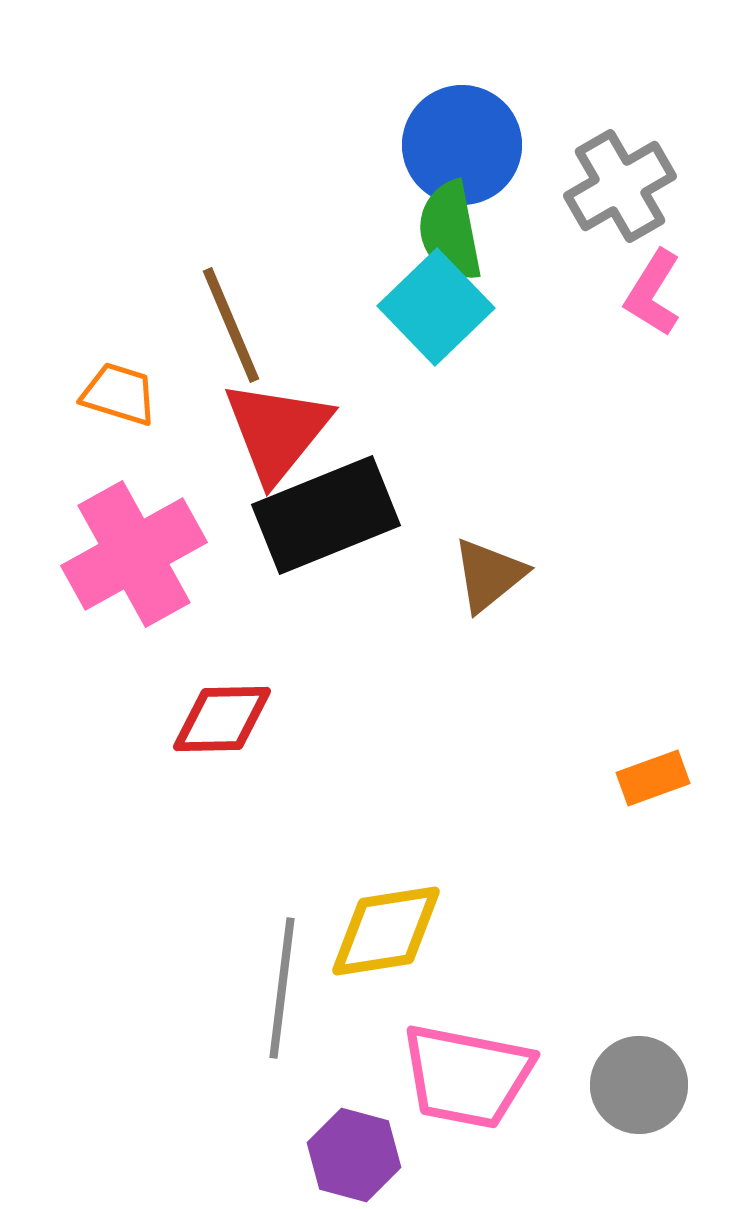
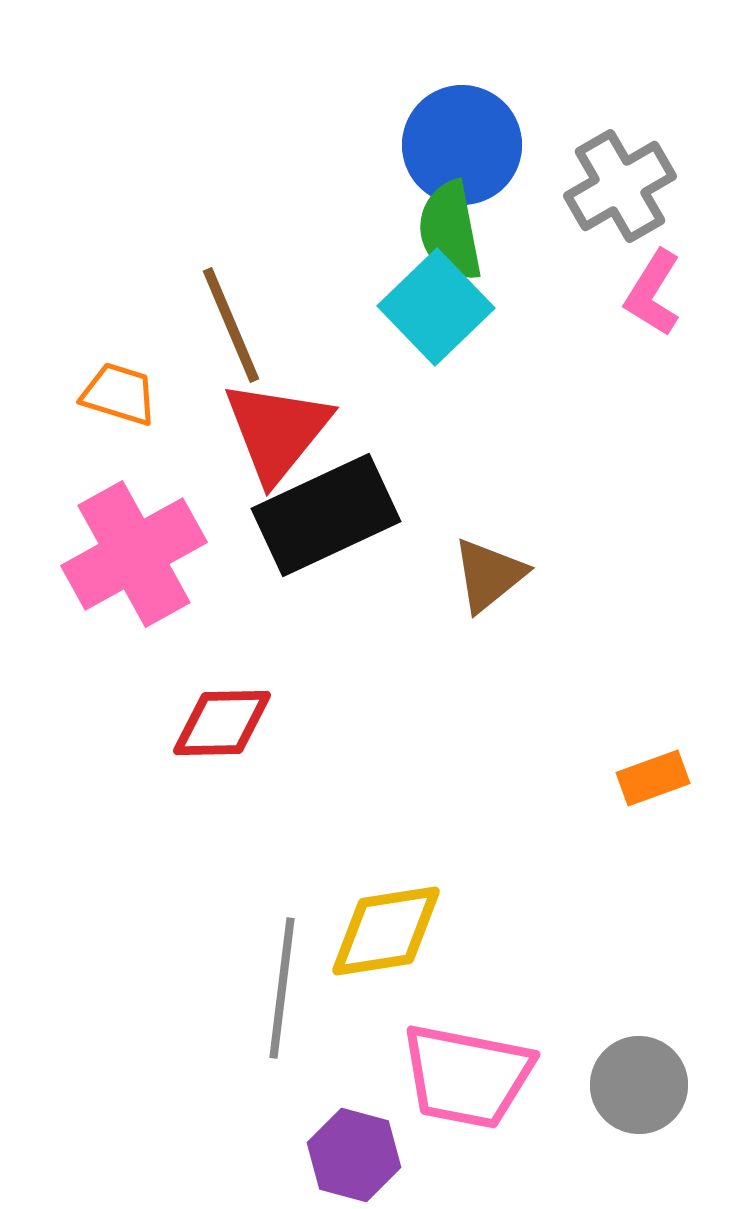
black rectangle: rotated 3 degrees counterclockwise
red diamond: moved 4 px down
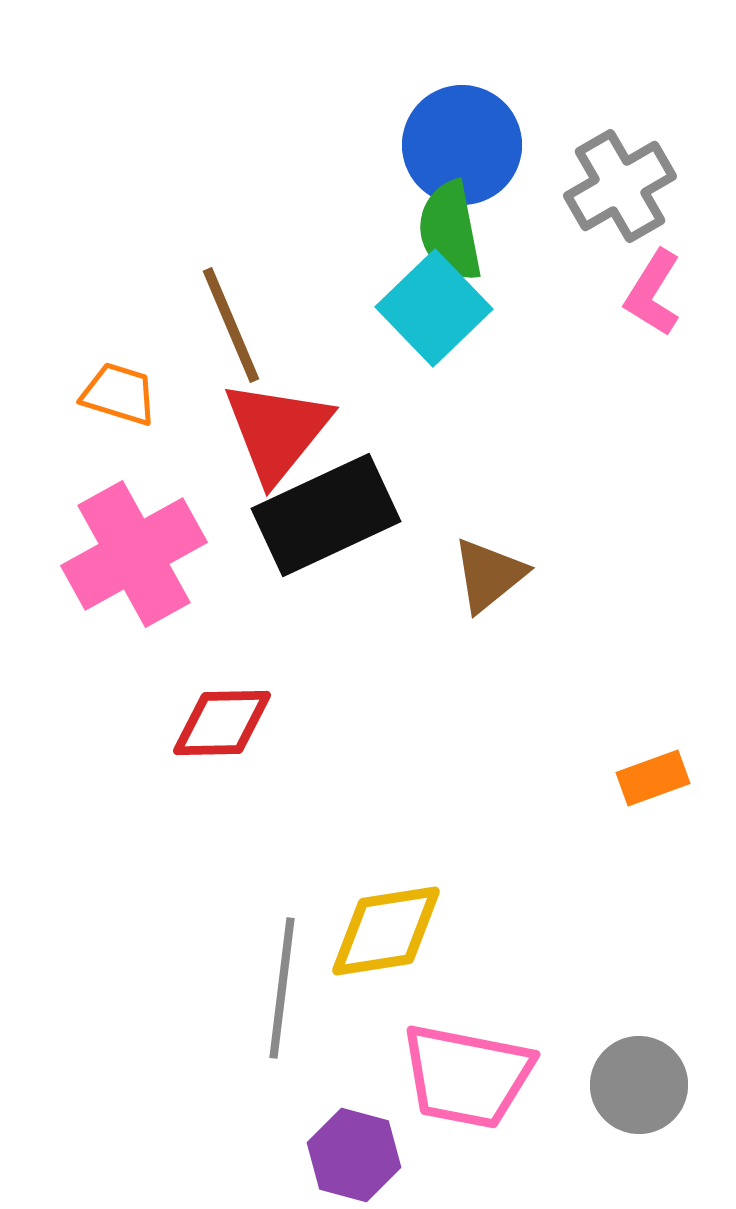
cyan square: moved 2 px left, 1 px down
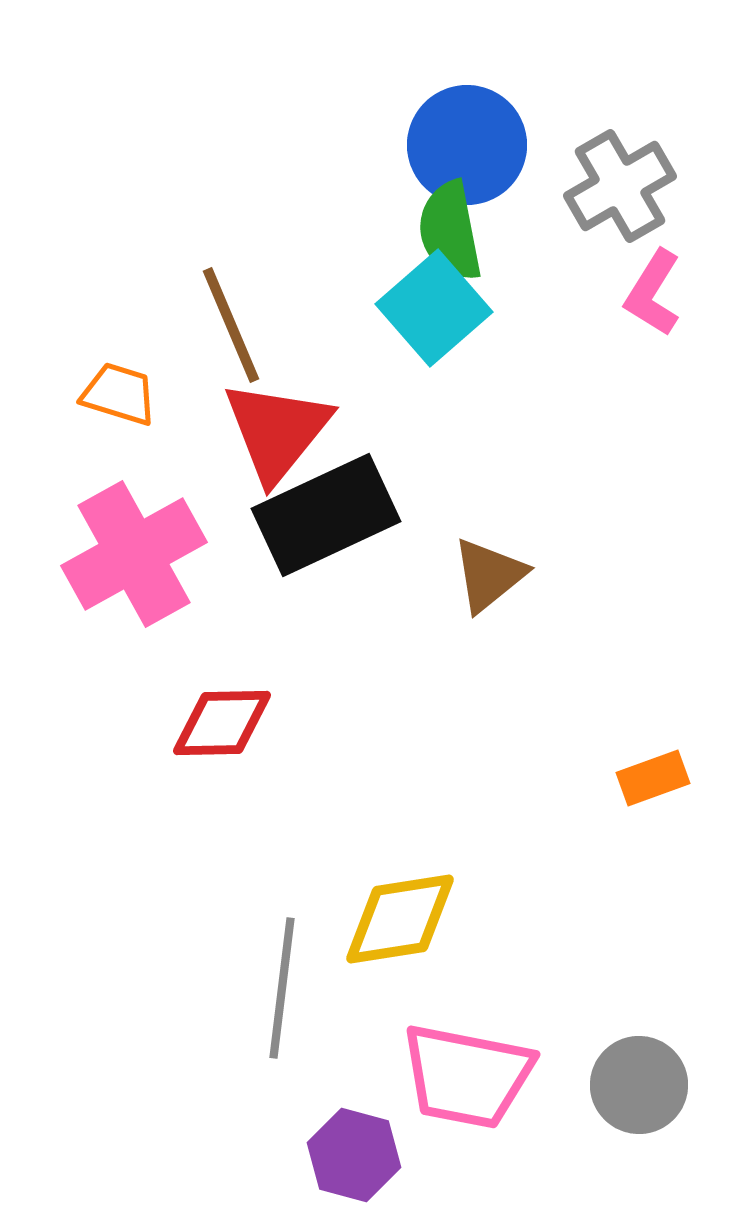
blue circle: moved 5 px right
cyan square: rotated 3 degrees clockwise
yellow diamond: moved 14 px right, 12 px up
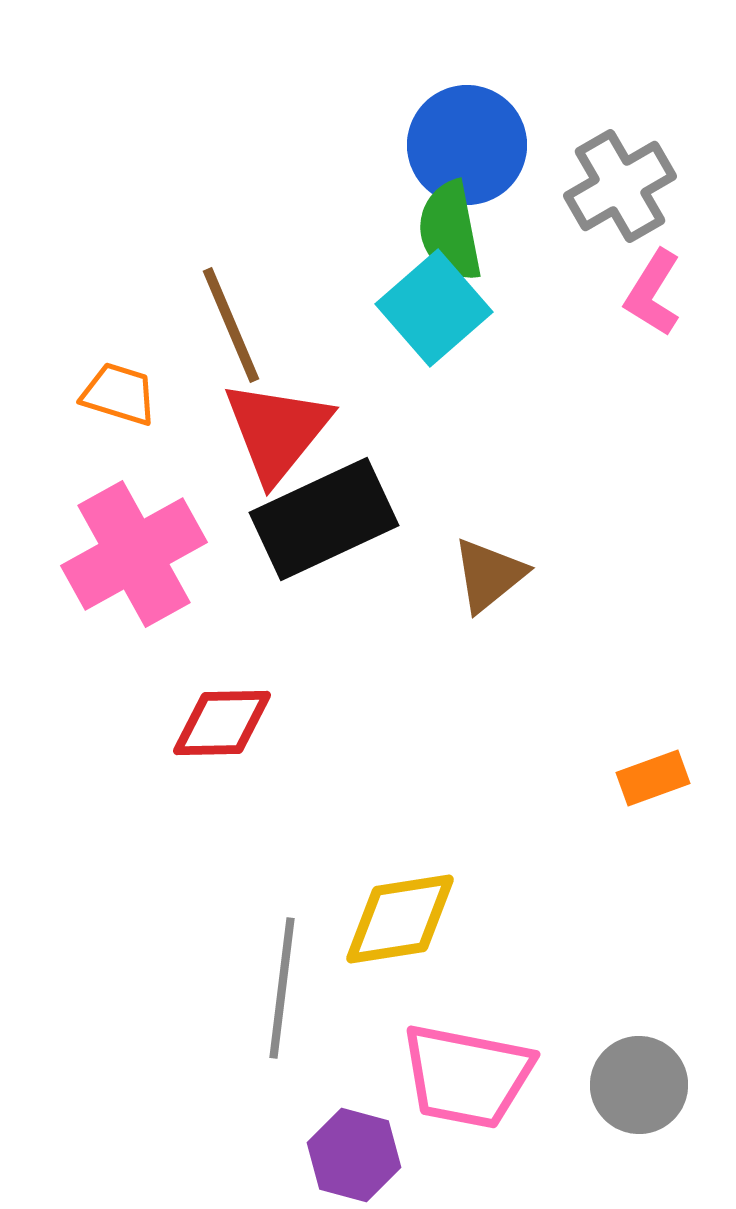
black rectangle: moved 2 px left, 4 px down
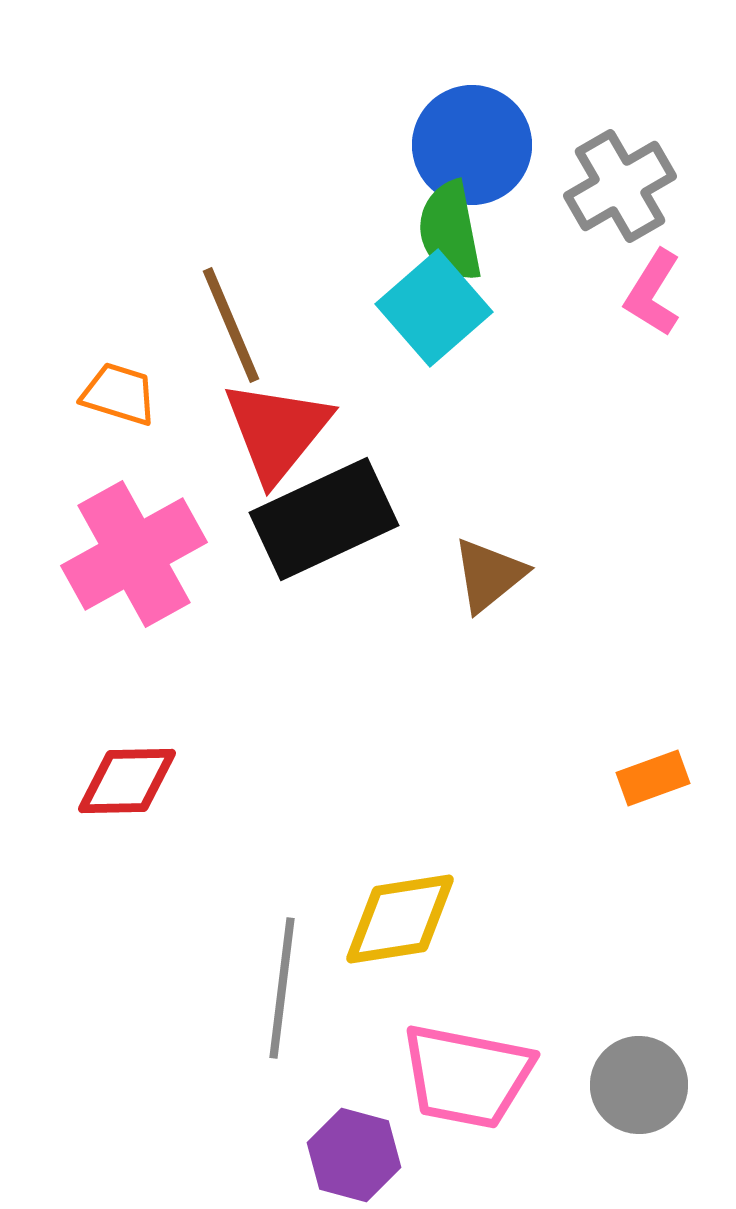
blue circle: moved 5 px right
red diamond: moved 95 px left, 58 px down
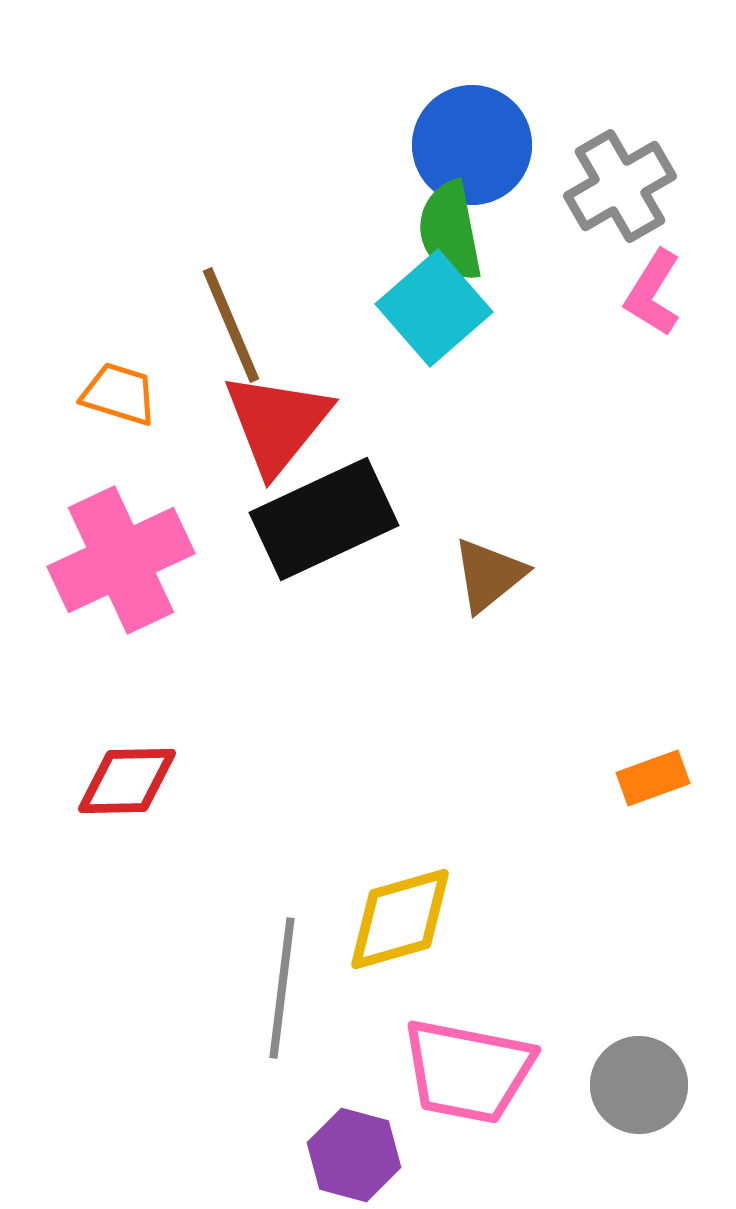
red triangle: moved 8 px up
pink cross: moved 13 px left, 6 px down; rotated 4 degrees clockwise
yellow diamond: rotated 7 degrees counterclockwise
pink trapezoid: moved 1 px right, 5 px up
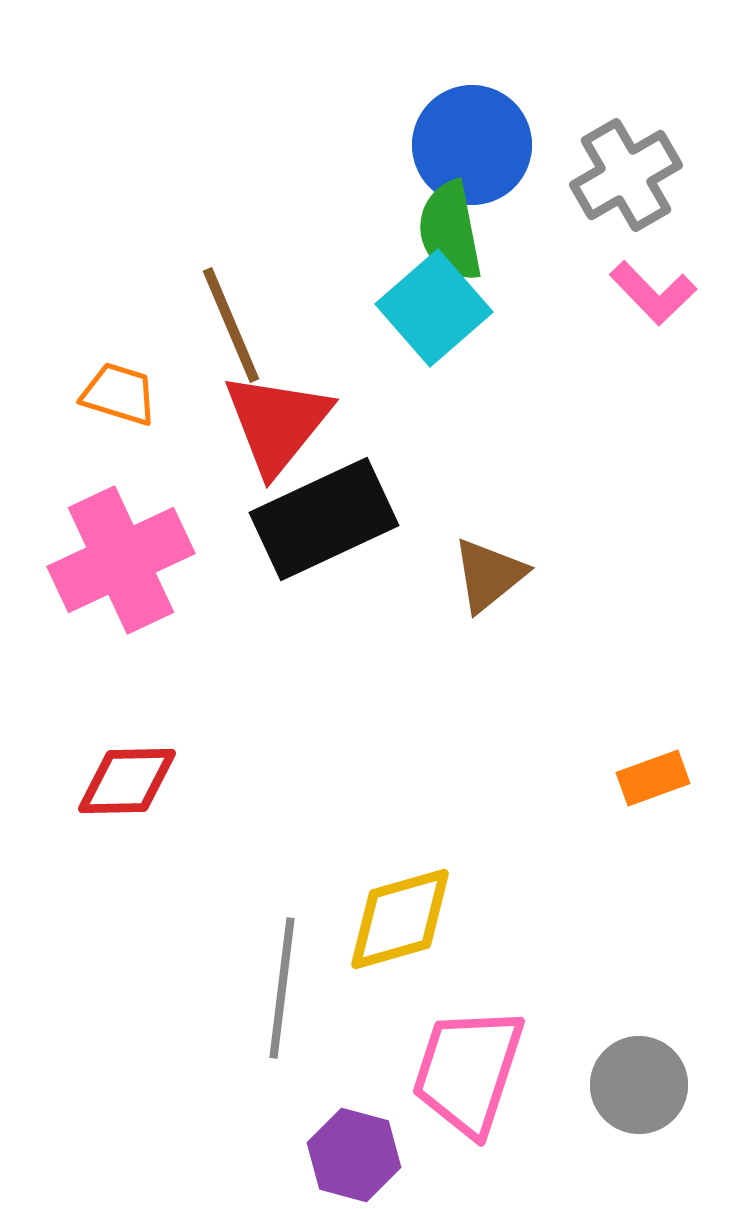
gray cross: moved 6 px right, 11 px up
pink L-shape: rotated 76 degrees counterclockwise
pink trapezoid: rotated 97 degrees clockwise
